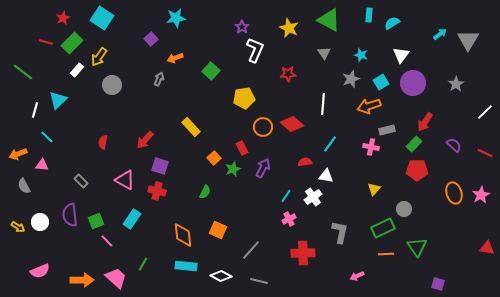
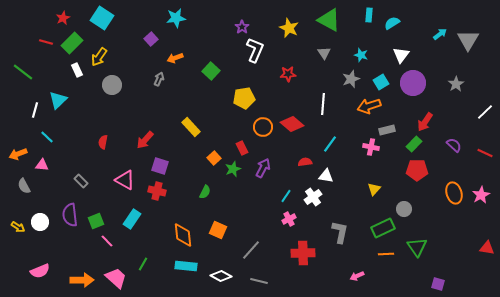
white rectangle at (77, 70): rotated 64 degrees counterclockwise
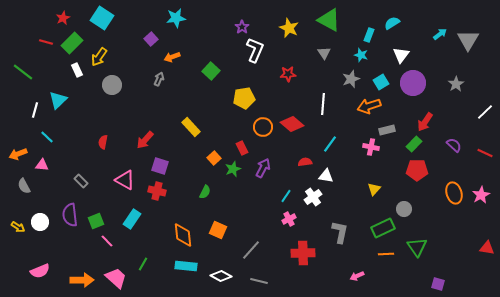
cyan rectangle at (369, 15): moved 20 px down; rotated 16 degrees clockwise
orange arrow at (175, 58): moved 3 px left, 1 px up
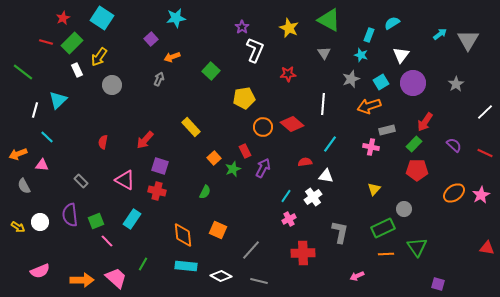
red rectangle at (242, 148): moved 3 px right, 3 px down
orange ellipse at (454, 193): rotated 70 degrees clockwise
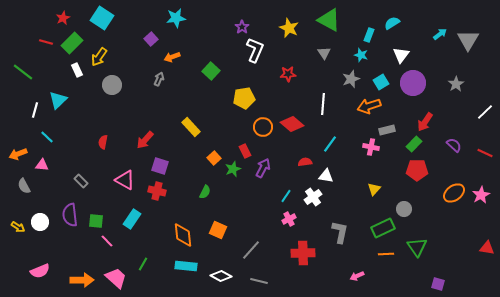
green square at (96, 221): rotated 28 degrees clockwise
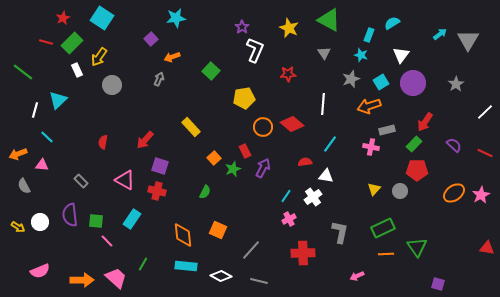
gray circle at (404, 209): moved 4 px left, 18 px up
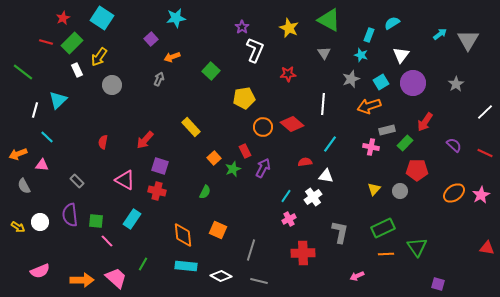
green rectangle at (414, 144): moved 9 px left, 1 px up
gray rectangle at (81, 181): moved 4 px left
gray line at (251, 250): rotated 25 degrees counterclockwise
